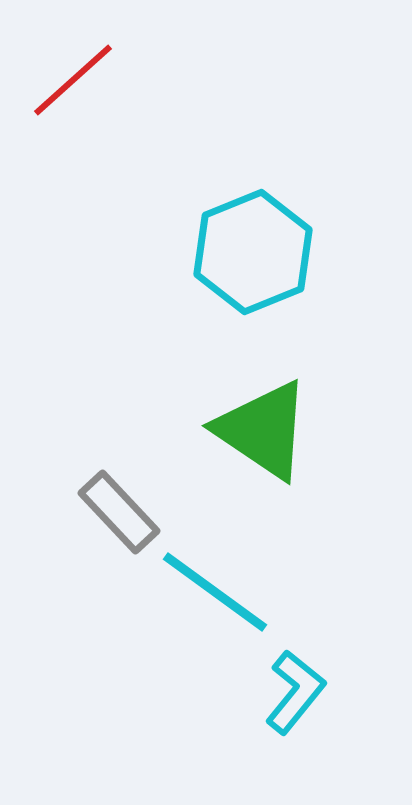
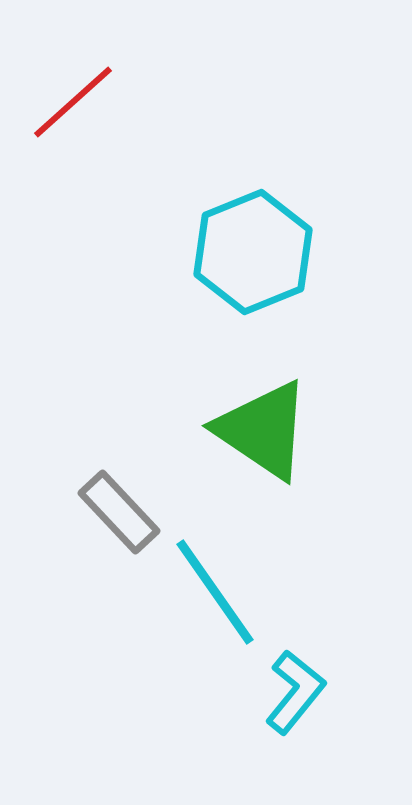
red line: moved 22 px down
cyan line: rotated 19 degrees clockwise
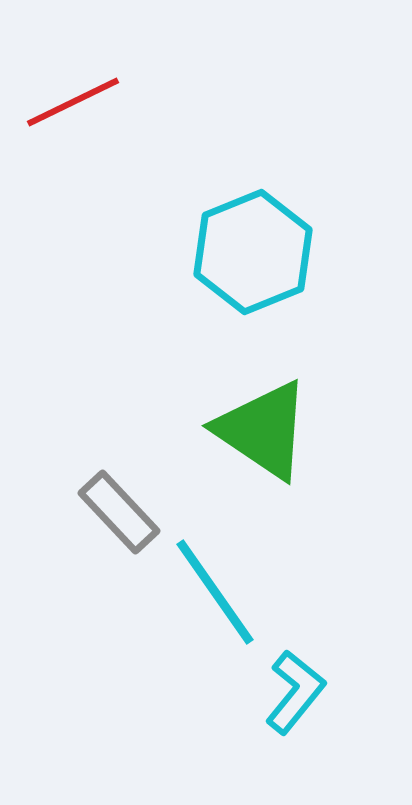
red line: rotated 16 degrees clockwise
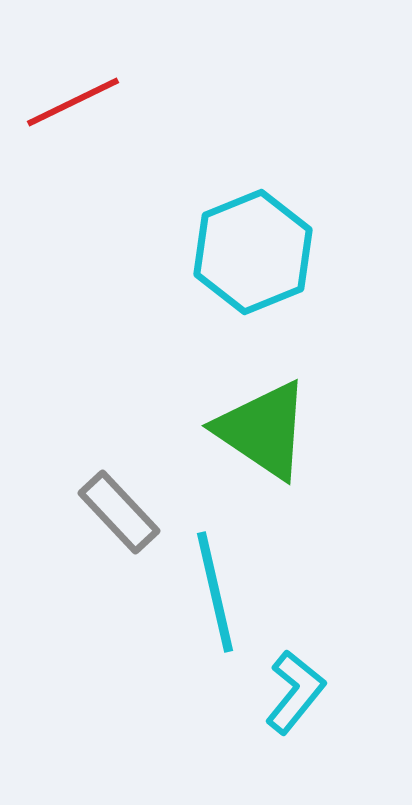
cyan line: rotated 22 degrees clockwise
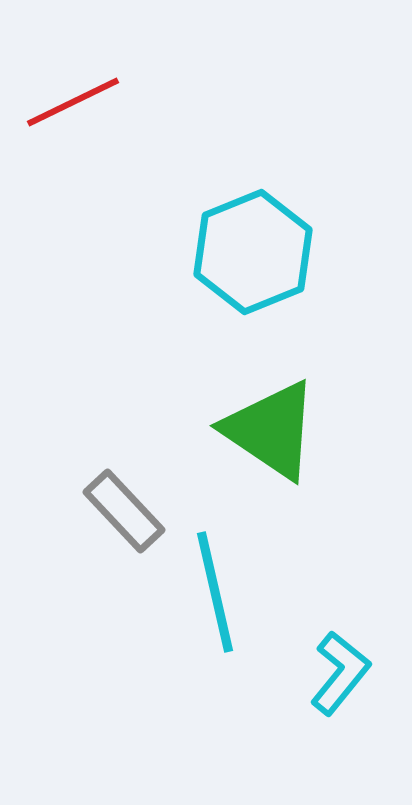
green triangle: moved 8 px right
gray rectangle: moved 5 px right, 1 px up
cyan L-shape: moved 45 px right, 19 px up
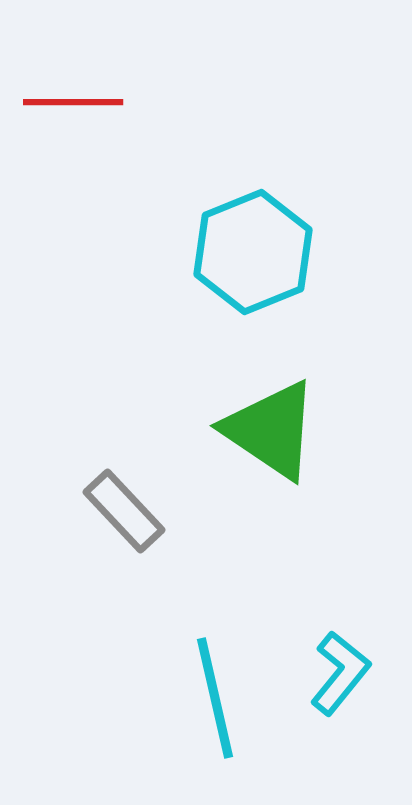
red line: rotated 26 degrees clockwise
cyan line: moved 106 px down
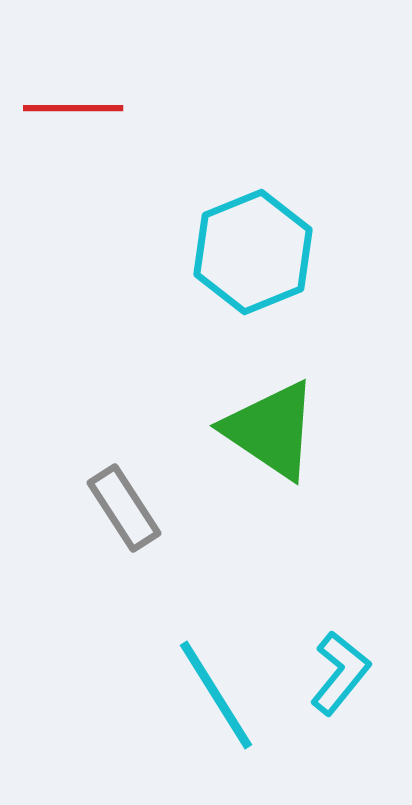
red line: moved 6 px down
gray rectangle: moved 3 px up; rotated 10 degrees clockwise
cyan line: moved 1 px right, 3 px up; rotated 19 degrees counterclockwise
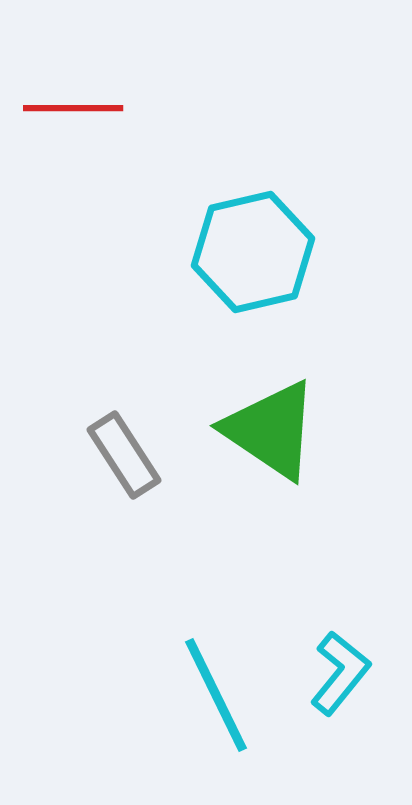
cyan hexagon: rotated 9 degrees clockwise
gray rectangle: moved 53 px up
cyan line: rotated 6 degrees clockwise
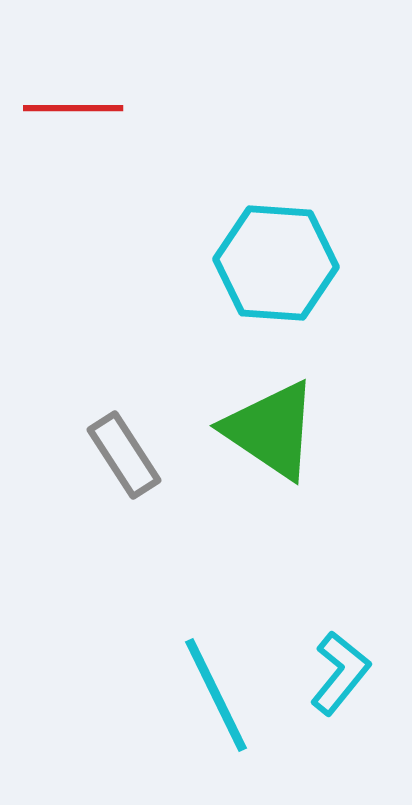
cyan hexagon: moved 23 px right, 11 px down; rotated 17 degrees clockwise
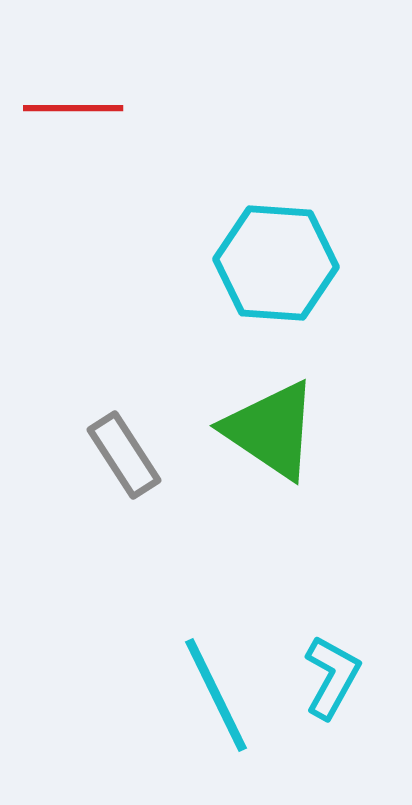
cyan L-shape: moved 8 px left, 4 px down; rotated 10 degrees counterclockwise
